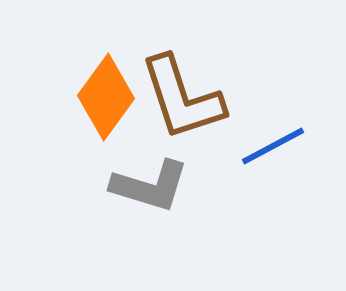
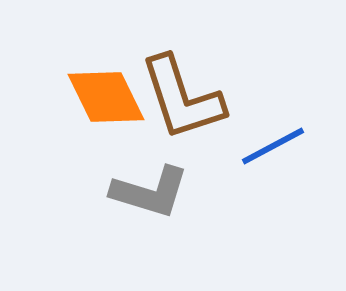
orange diamond: rotated 62 degrees counterclockwise
gray L-shape: moved 6 px down
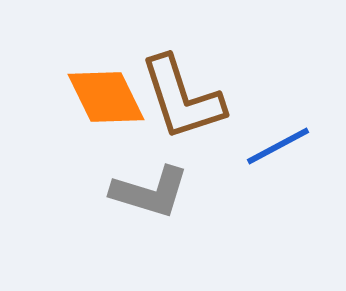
blue line: moved 5 px right
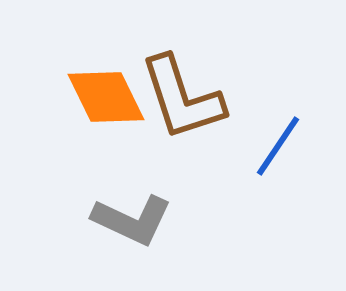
blue line: rotated 28 degrees counterclockwise
gray L-shape: moved 18 px left, 28 px down; rotated 8 degrees clockwise
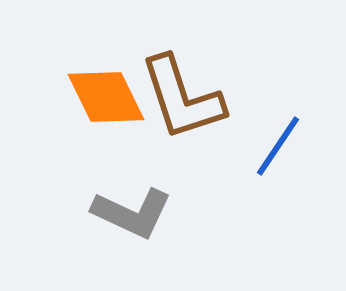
gray L-shape: moved 7 px up
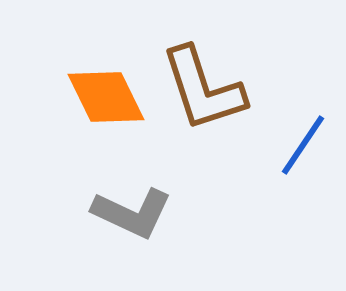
brown L-shape: moved 21 px right, 9 px up
blue line: moved 25 px right, 1 px up
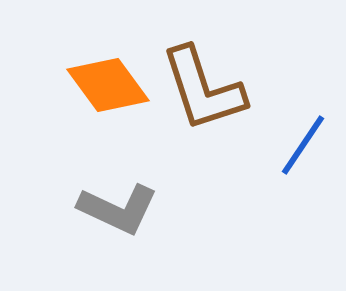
orange diamond: moved 2 px right, 12 px up; rotated 10 degrees counterclockwise
gray L-shape: moved 14 px left, 4 px up
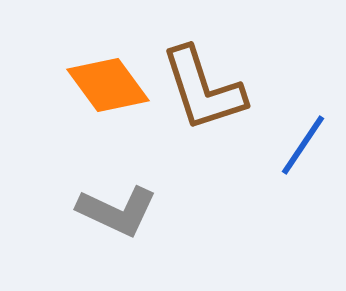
gray L-shape: moved 1 px left, 2 px down
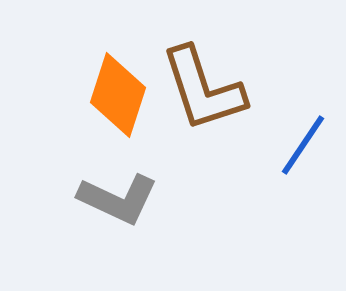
orange diamond: moved 10 px right, 10 px down; rotated 54 degrees clockwise
gray L-shape: moved 1 px right, 12 px up
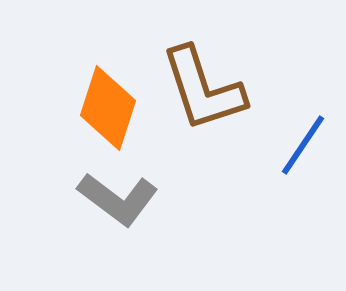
orange diamond: moved 10 px left, 13 px down
gray L-shape: rotated 12 degrees clockwise
